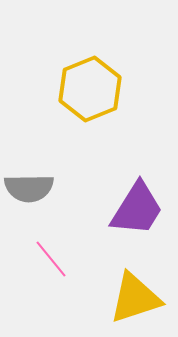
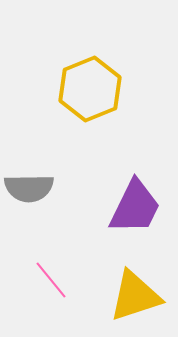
purple trapezoid: moved 2 px left, 2 px up; rotated 6 degrees counterclockwise
pink line: moved 21 px down
yellow triangle: moved 2 px up
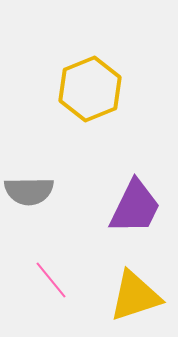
gray semicircle: moved 3 px down
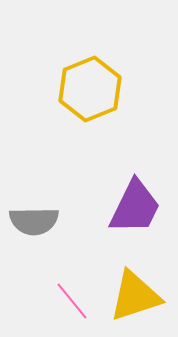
gray semicircle: moved 5 px right, 30 px down
pink line: moved 21 px right, 21 px down
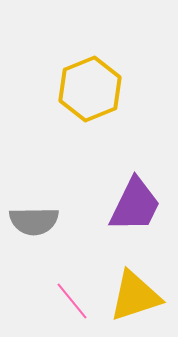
purple trapezoid: moved 2 px up
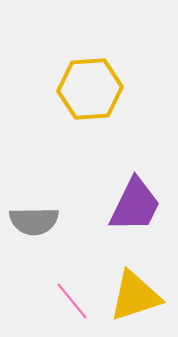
yellow hexagon: rotated 18 degrees clockwise
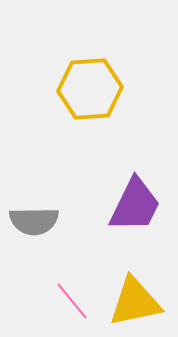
yellow triangle: moved 6 px down; rotated 6 degrees clockwise
